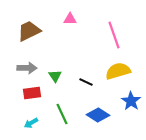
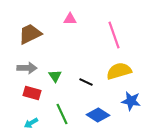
brown trapezoid: moved 1 px right, 3 px down
yellow semicircle: moved 1 px right
red rectangle: rotated 24 degrees clockwise
blue star: rotated 24 degrees counterclockwise
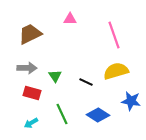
yellow semicircle: moved 3 px left
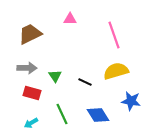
black line: moved 1 px left
blue diamond: rotated 25 degrees clockwise
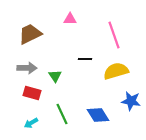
black line: moved 23 px up; rotated 24 degrees counterclockwise
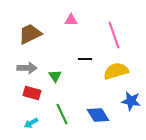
pink triangle: moved 1 px right, 1 px down
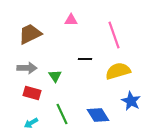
yellow semicircle: moved 2 px right
blue star: rotated 18 degrees clockwise
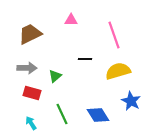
green triangle: rotated 24 degrees clockwise
cyan arrow: rotated 88 degrees clockwise
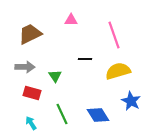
gray arrow: moved 2 px left, 1 px up
green triangle: rotated 24 degrees counterclockwise
